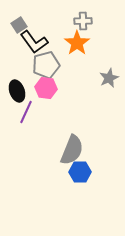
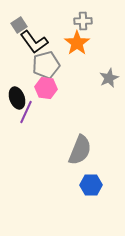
black ellipse: moved 7 px down
gray semicircle: moved 8 px right
blue hexagon: moved 11 px right, 13 px down
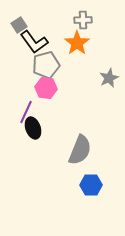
gray cross: moved 1 px up
black ellipse: moved 16 px right, 30 px down
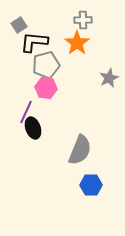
black L-shape: rotated 132 degrees clockwise
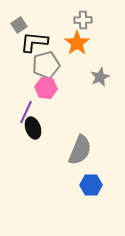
gray star: moved 9 px left, 1 px up
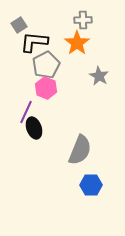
gray pentagon: rotated 12 degrees counterclockwise
gray star: moved 1 px left, 1 px up; rotated 18 degrees counterclockwise
pink hexagon: rotated 15 degrees clockwise
black ellipse: moved 1 px right
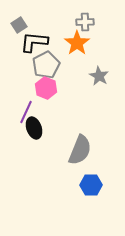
gray cross: moved 2 px right, 2 px down
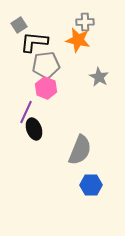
orange star: moved 1 px right, 3 px up; rotated 25 degrees counterclockwise
gray pentagon: rotated 20 degrees clockwise
gray star: moved 1 px down
black ellipse: moved 1 px down
